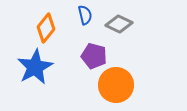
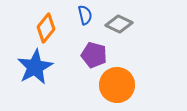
purple pentagon: moved 1 px up
orange circle: moved 1 px right
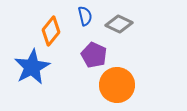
blue semicircle: moved 1 px down
orange diamond: moved 5 px right, 3 px down
purple pentagon: rotated 10 degrees clockwise
blue star: moved 3 px left
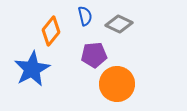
purple pentagon: rotated 30 degrees counterclockwise
blue star: moved 2 px down
orange circle: moved 1 px up
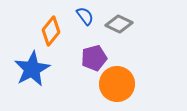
blue semicircle: rotated 24 degrees counterclockwise
purple pentagon: moved 3 px down; rotated 10 degrees counterclockwise
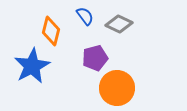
orange diamond: rotated 24 degrees counterclockwise
purple pentagon: moved 1 px right
blue star: moved 3 px up
orange circle: moved 4 px down
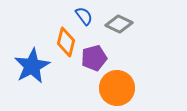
blue semicircle: moved 1 px left
orange diamond: moved 15 px right, 11 px down
purple pentagon: moved 1 px left
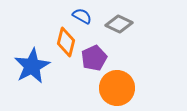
blue semicircle: moved 2 px left; rotated 24 degrees counterclockwise
purple pentagon: rotated 10 degrees counterclockwise
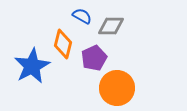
gray diamond: moved 8 px left, 2 px down; rotated 24 degrees counterclockwise
orange diamond: moved 3 px left, 2 px down
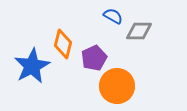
blue semicircle: moved 31 px right
gray diamond: moved 28 px right, 5 px down
orange circle: moved 2 px up
